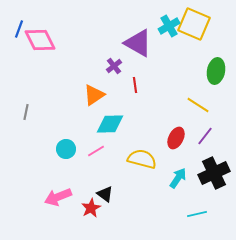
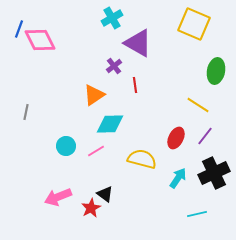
cyan cross: moved 57 px left, 8 px up
cyan circle: moved 3 px up
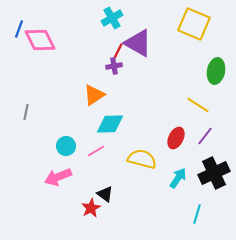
purple cross: rotated 28 degrees clockwise
red line: moved 17 px left, 34 px up; rotated 35 degrees clockwise
pink arrow: moved 20 px up
cyan line: rotated 60 degrees counterclockwise
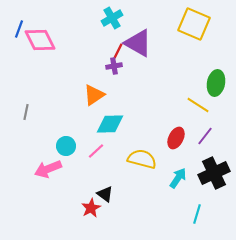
green ellipse: moved 12 px down
pink line: rotated 12 degrees counterclockwise
pink arrow: moved 10 px left, 8 px up
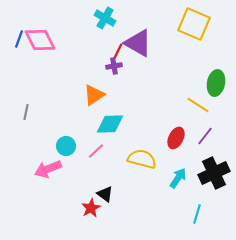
cyan cross: moved 7 px left; rotated 30 degrees counterclockwise
blue line: moved 10 px down
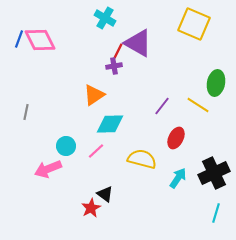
purple line: moved 43 px left, 30 px up
cyan line: moved 19 px right, 1 px up
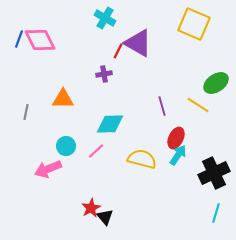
purple cross: moved 10 px left, 8 px down
green ellipse: rotated 45 degrees clockwise
orange triangle: moved 31 px left, 4 px down; rotated 35 degrees clockwise
purple line: rotated 54 degrees counterclockwise
cyan arrow: moved 23 px up
black triangle: moved 23 px down; rotated 12 degrees clockwise
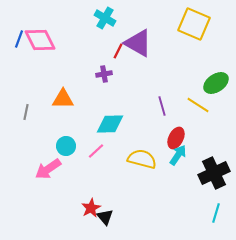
pink arrow: rotated 12 degrees counterclockwise
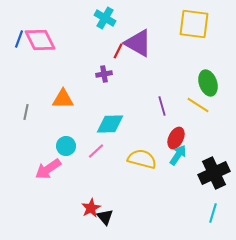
yellow square: rotated 16 degrees counterclockwise
green ellipse: moved 8 px left; rotated 75 degrees counterclockwise
cyan line: moved 3 px left
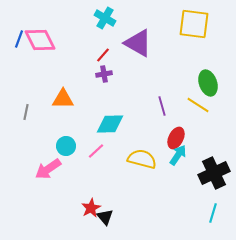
red line: moved 15 px left, 4 px down; rotated 14 degrees clockwise
